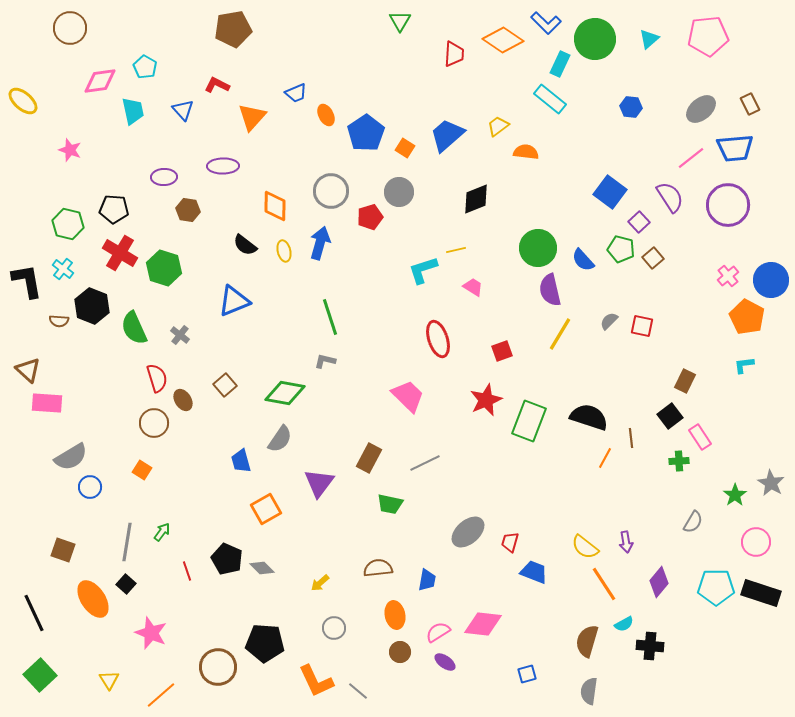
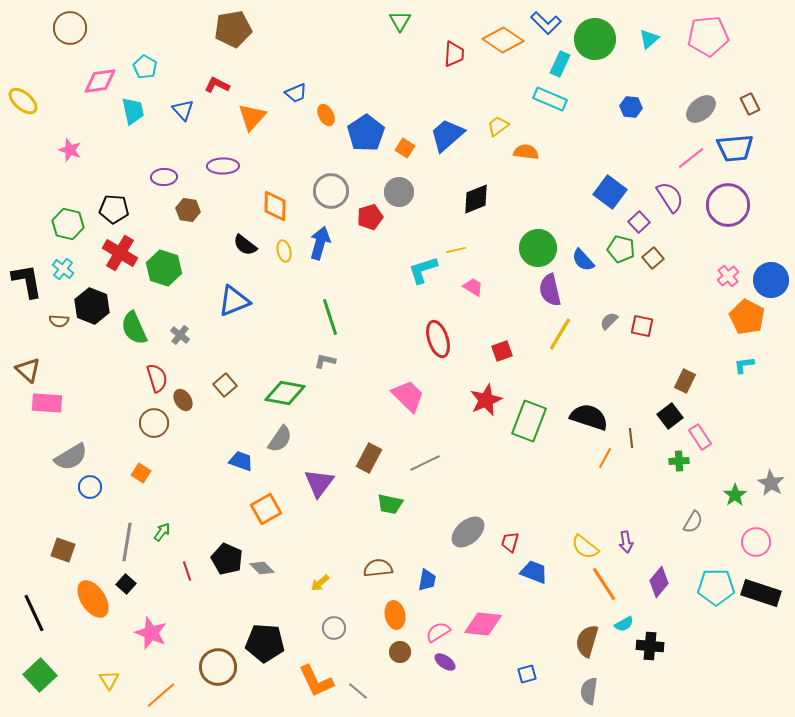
cyan rectangle at (550, 99): rotated 16 degrees counterclockwise
blue trapezoid at (241, 461): rotated 125 degrees clockwise
orange square at (142, 470): moved 1 px left, 3 px down
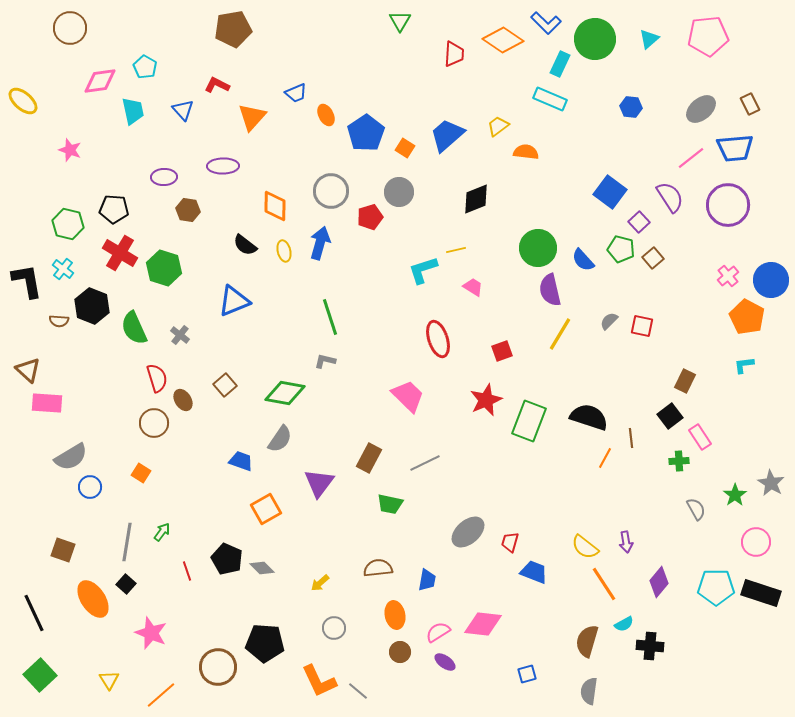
gray semicircle at (693, 522): moved 3 px right, 13 px up; rotated 60 degrees counterclockwise
orange L-shape at (316, 681): moved 3 px right
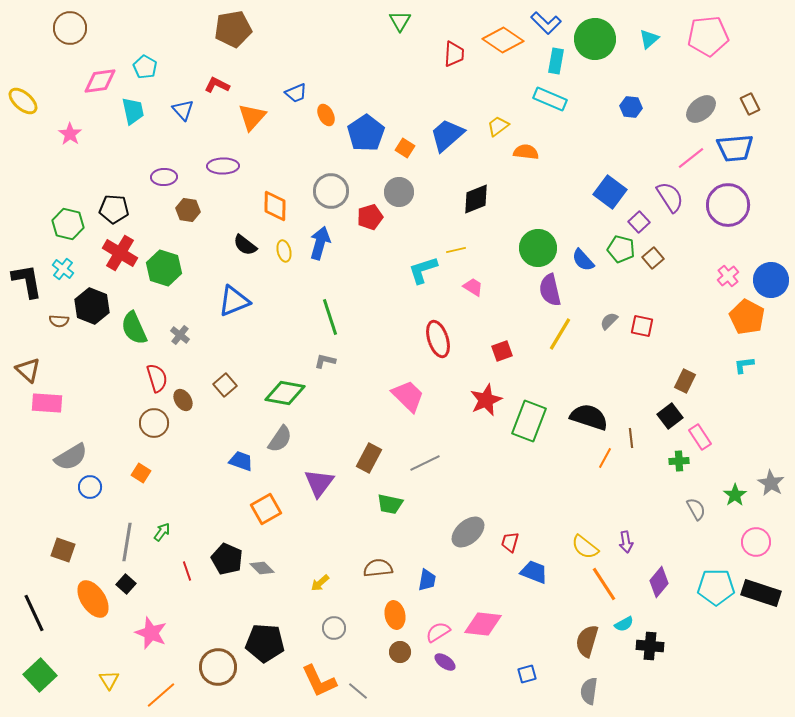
cyan rectangle at (560, 64): moved 4 px left, 3 px up; rotated 15 degrees counterclockwise
pink star at (70, 150): moved 16 px up; rotated 15 degrees clockwise
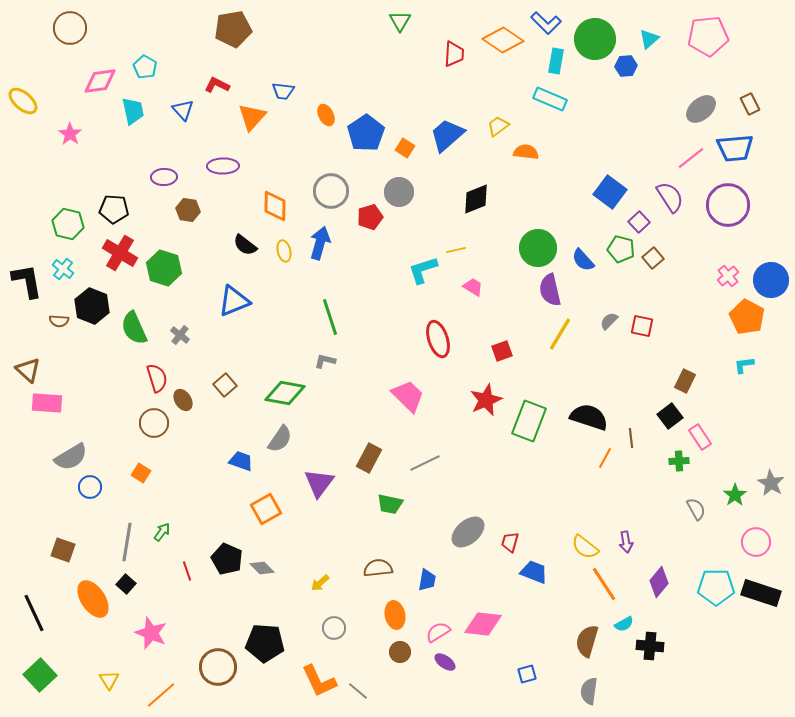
blue trapezoid at (296, 93): moved 13 px left, 2 px up; rotated 30 degrees clockwise
blue hexagon at (631, 107): moved 5 px left, 41 px up; rotated 10 degrees counterclockwise
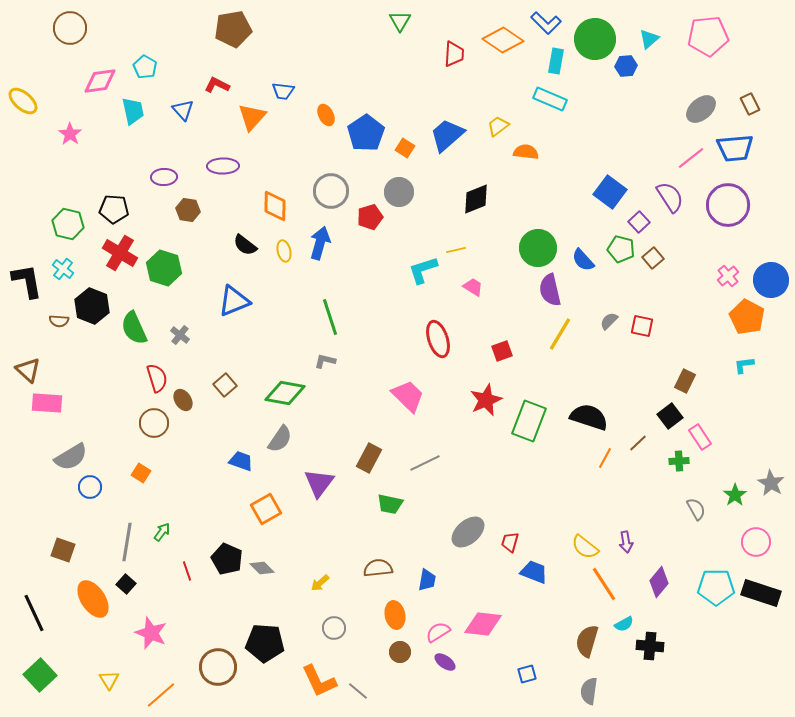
brown line at (631, 438): moved 7 px right, 5 px down; rotated 54 degrees clockwise
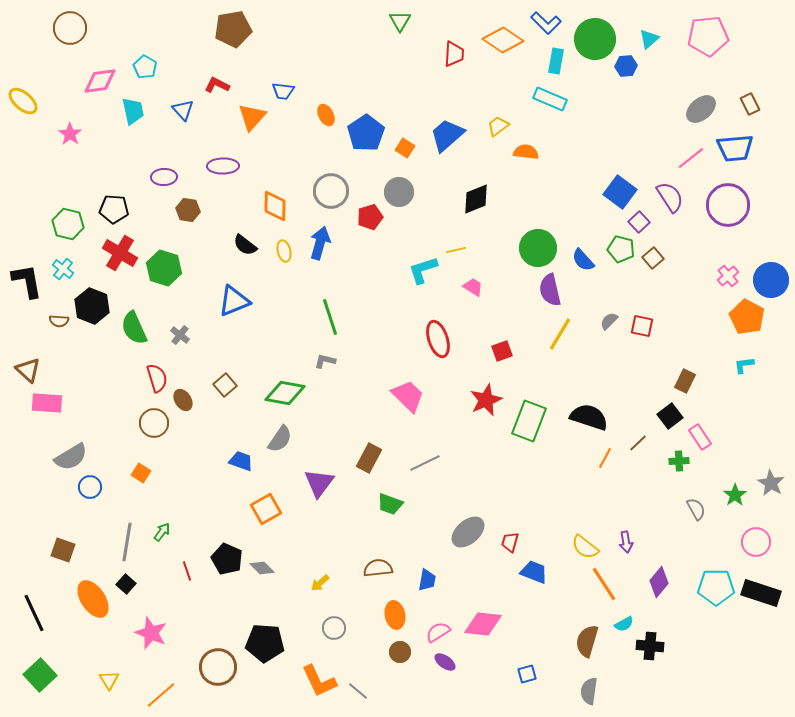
blue square at (610, 192): moved 10 px right
green trapezoid at (390, 504): rotated 8 degrees clockwise
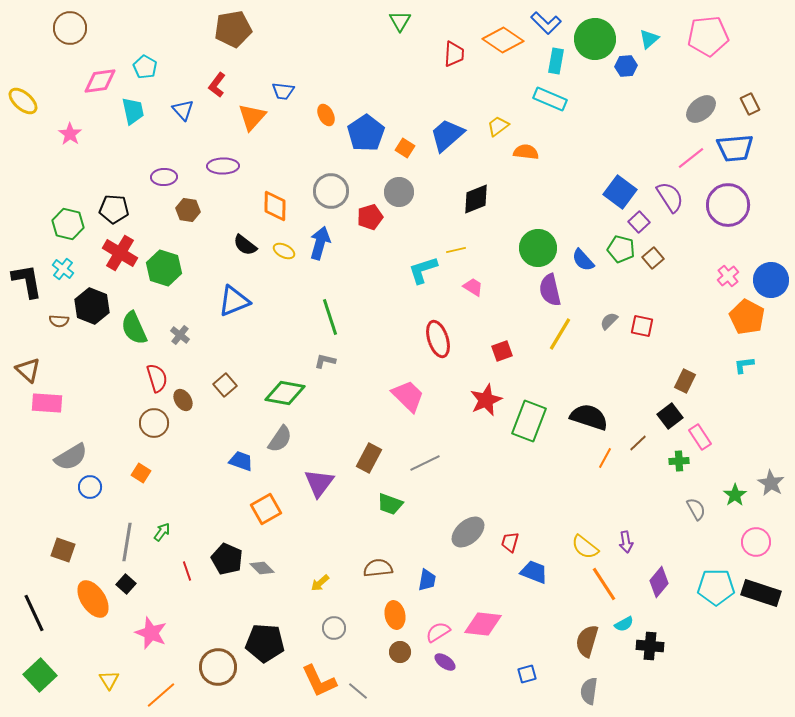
red L-shape at (217, 85): rotated 80 degrees counterclockwise
yellow ellipse at (284, 251): rotated 50 degrees counterclockwise
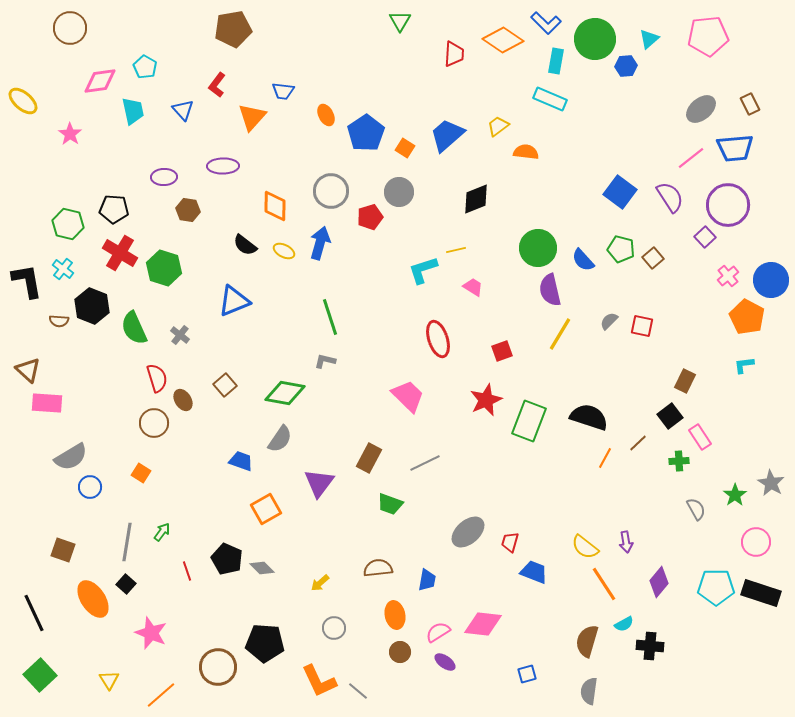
purple square at (639, 222): moved 66 px right, 15 px down
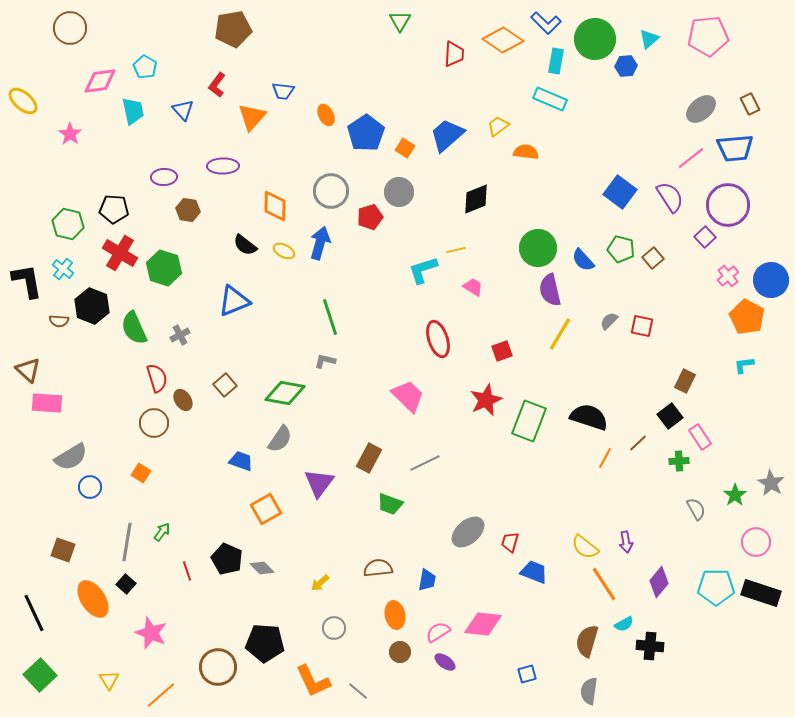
gray cross at (180, 335): rotated 24 degrees clockwise
orange L-shape at (319, 681): moved 6 px left
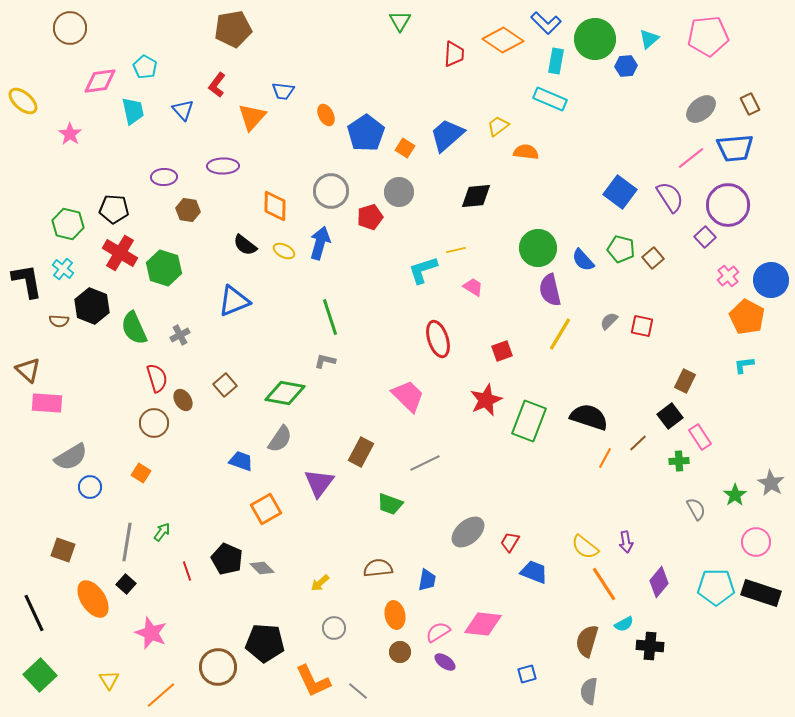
black diamond at (476, 199): moved 3 px up; rotated 16 degrees clockwise
brown rectangle at (369, 458): moved 8 px left, 6 px up
red trapezoid at (510, 542): rotated 15 degrees clockwise
